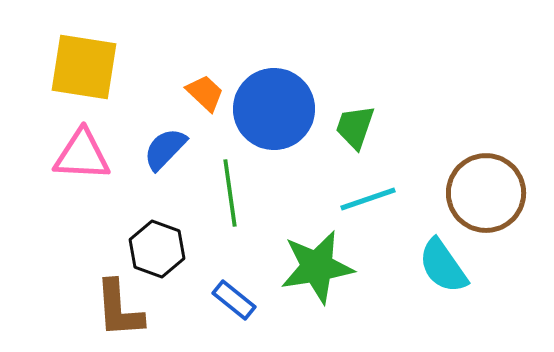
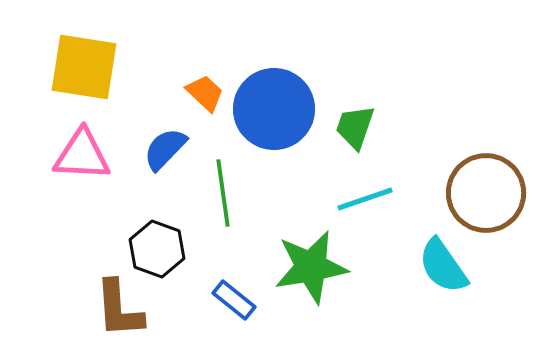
green line: moved 7 px left
cyan line: moved 3 px left
green star: moved 6 px left
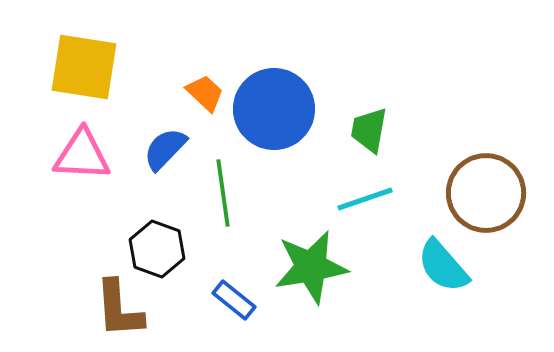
green trapezoid: moved 14 px right, 3 px down; rotated 9 degrees counterclockwise
cyan semicircle: rotated 6 degrees counterclockwise
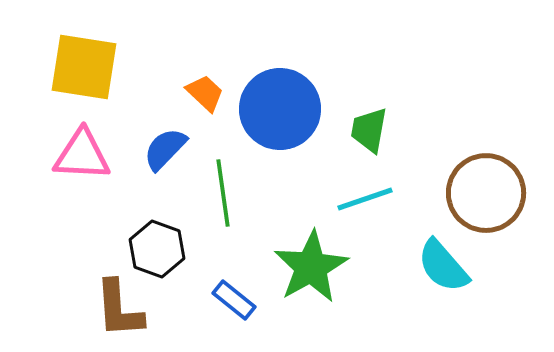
blue circle: moved 6 px right
green star: rotated 20 degrees counterclockwise
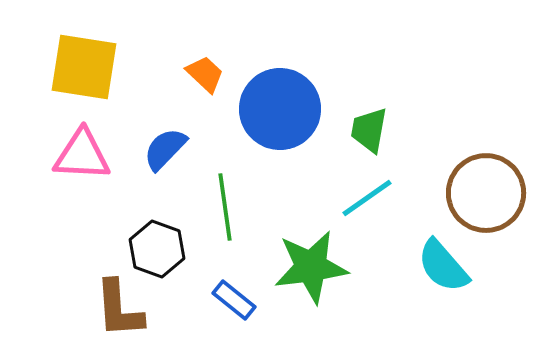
orange trapezoid: moved 19 px up
green line: moved 2 px right, 14 px down
cyan line: moved 2 px right, 1 px up; rotated 16 degrees counterclockwise
green star: rotated 22 degrees clockwise
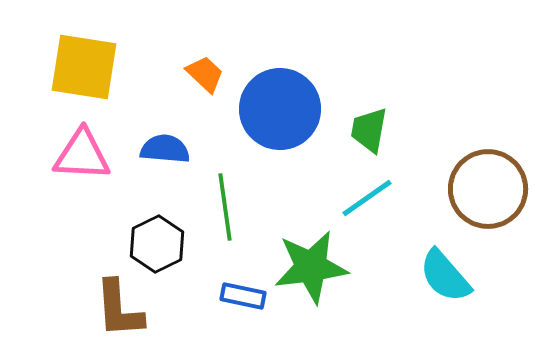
blue semicircle: rotated 51 degrees clockwise
brown circle: moved 2 px right, 4 px up
black hexagon: moved 5 px up; rotated 14 degrees clockwise
cyan semicircle: moved 2 px right, 10 px down
blue rectangle: moved 9 px right, 4 px up; rotated 27 degrees counterclockwise
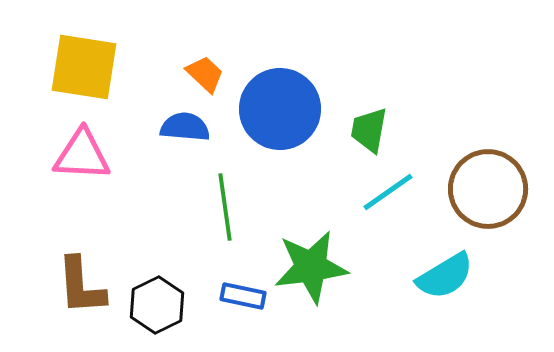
blue semicircle: moved 20 px right, 22 px up
cyan line: moved 21 px right, 6 px up
black hexagon: moved 61 px down
cyan semicircle: rotated 80 degrees counterclockwise
brown L-shape: moved 38 px left, 23 px up
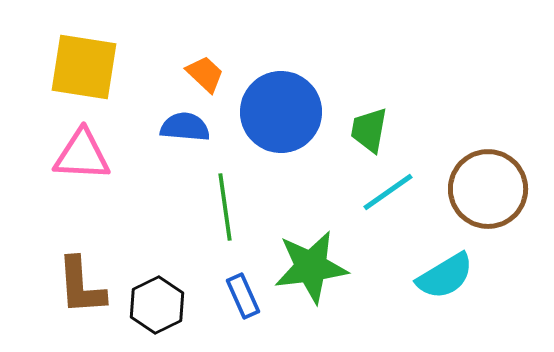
blue circle: moved 1 px right, 3 px down
blue rectangle: rotated 54 degrees clockwise
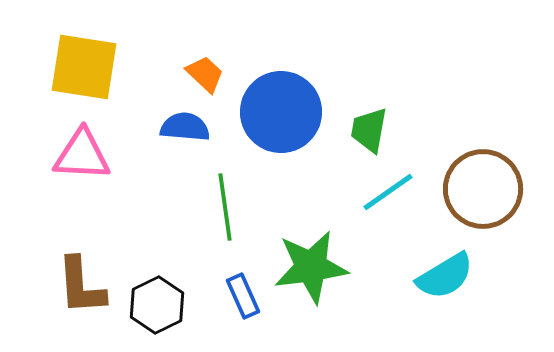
brown circle: moved 5 px left
